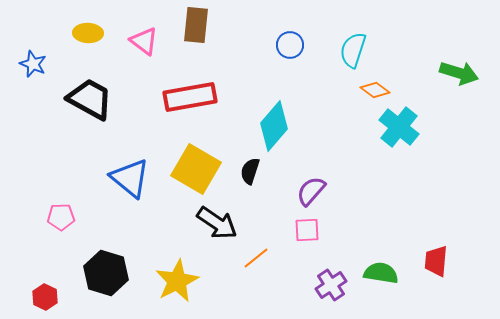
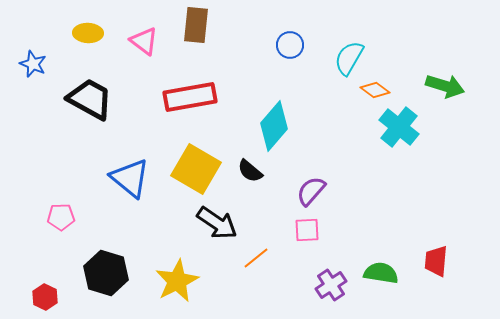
cyan semicircle: moved 4 px left, 8 px down; rotated 12 degrees clockwise
green arrow: moved 14 px left, 13 px down
black semicircle: rotated 68 degrees counterclockwise
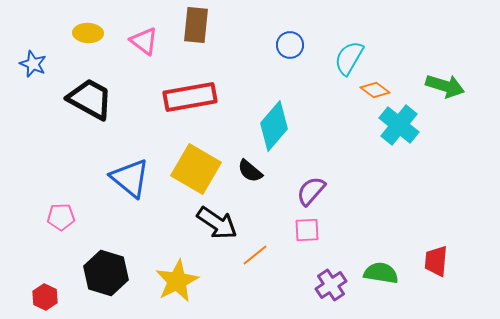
cyan cross: moved 2 px up
orange line: moved 1 px left, 3 px up
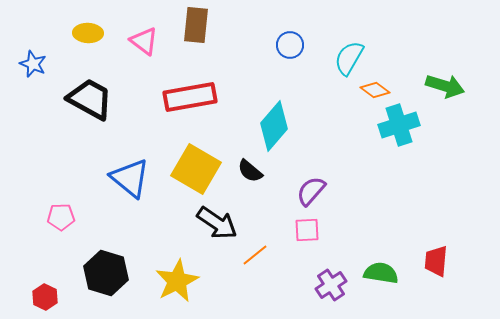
cyan cross: rotated 33 degrees clockwise
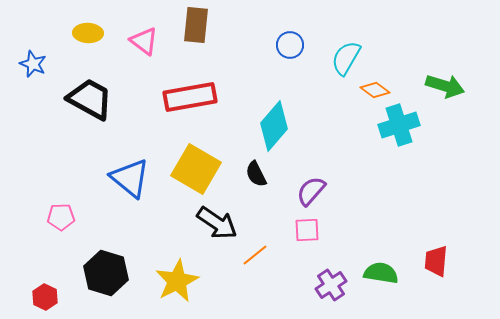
cyan semicircle: moved 3 px left
black semicircle: moved 6 px right, 3 px down; rotated 24 degrees clockwise
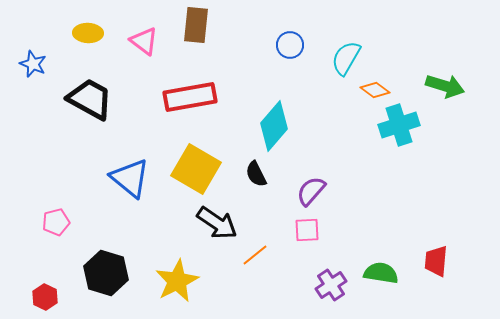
pink pentagon: moved 5 px left, 5 px down; rotated 12 degrees counterclockwise
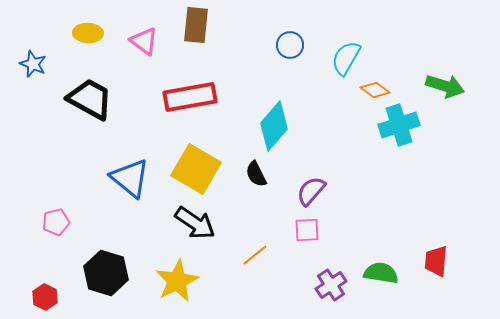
black arrow: moved 22 px left
